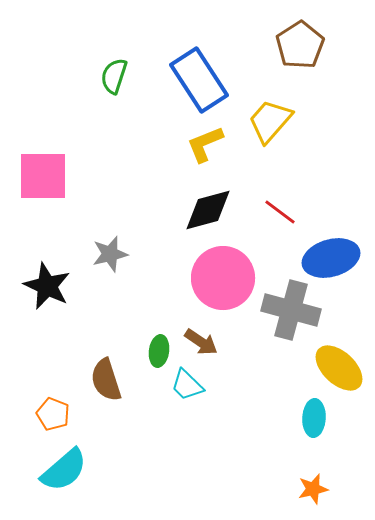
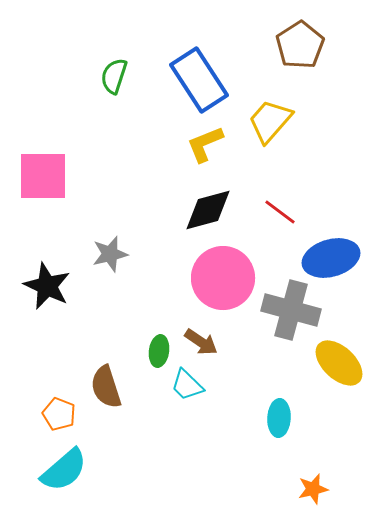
yellow ellipse: moved 5 px up
brown semicircle: moved 7 px down
orange pentagon: moved 6 px right
cyan ellipse: moved 35 px left
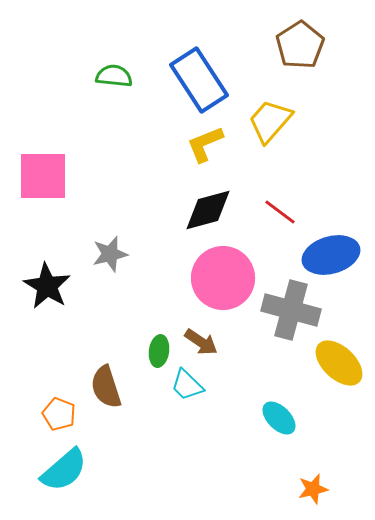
green semicircle: rotated 78 degrees clockwise
blue ellipse: moved 3 px up
black star: rotated 6 degrees clockwise
cyan ellipse: rotated 48 degrees counterclockwise
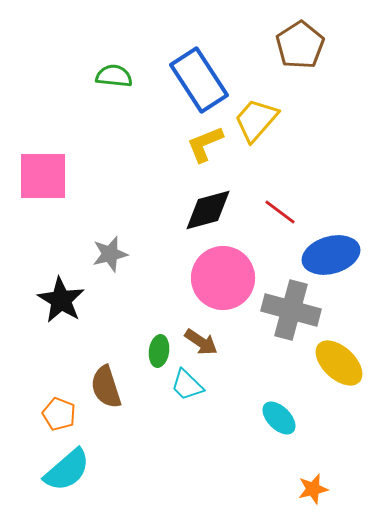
yellow trapezoid: moved 14 px left, 1 px up
black star: moved 14 px right, 14 px down
cyan semicircle: moved 3 px right
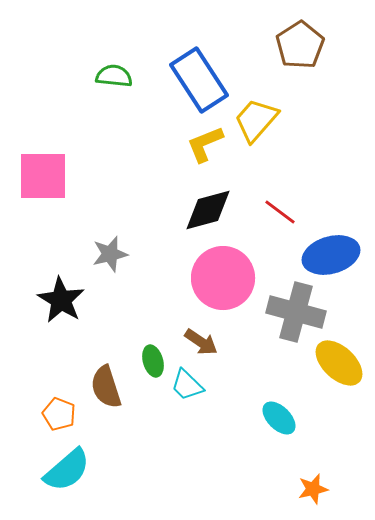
gray cross: moved 5 px right, 2 px down
green ellipse: moved 6 px left, 10 px down; rotated 24 degrees counterclockwise
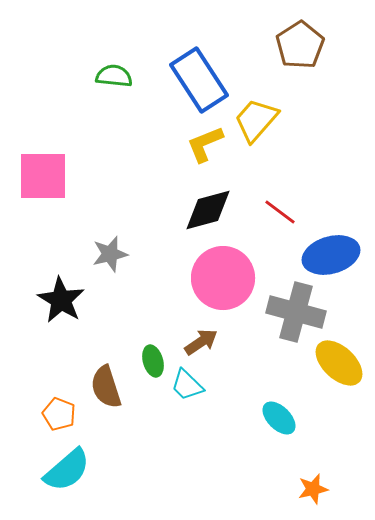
brown arrow: rotated 68 degrees counterclockwise
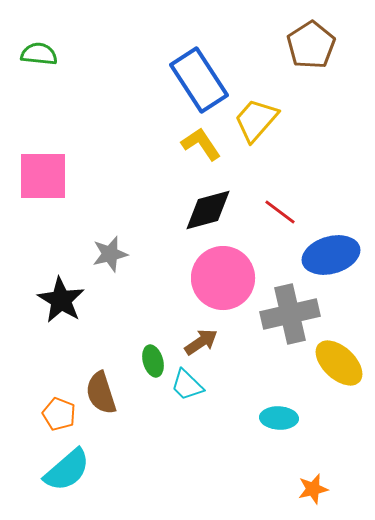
brown pentagon: moved 11 px right
green semicircle: moved 75 px left, 22 px up
yellow L-shape: moved 4 px left; rotated 78 degrees clockwise
gray cross: moved 6 px left, 2 px down; rotated 28 degrees counterclockwise
brown semicircle: moved 5 px left, 6 px down
cyan ellipse: rotated 42 degrees counterclockwise
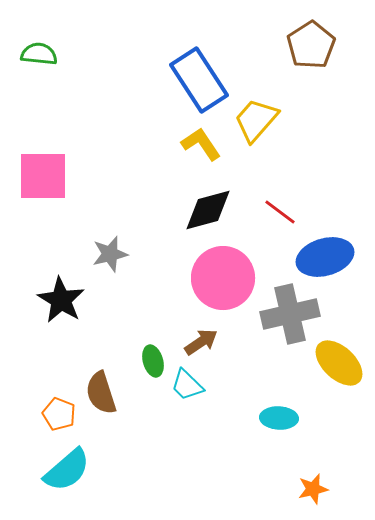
blue ellipse: moved 6 px left, 2 px down
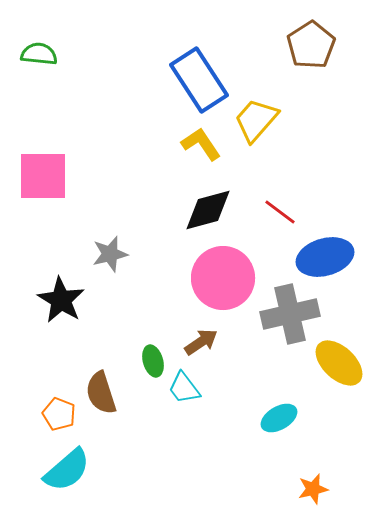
cyan trapezoid: moved 3 px left, 3 px down; rotated 9 degrees clockwise
cyan ellipse: rotated 33 degrees counterclockwise
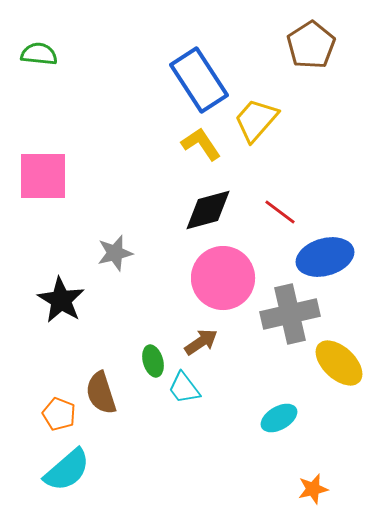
gray star: moved 5 px right, 1 px up
